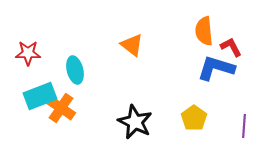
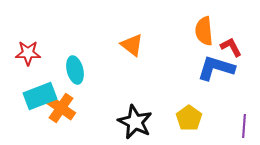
yellow pentagon: moved 5 px left
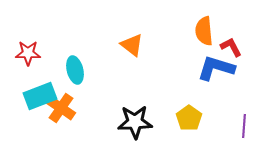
black star: rotated 28 degrees counterclockwise
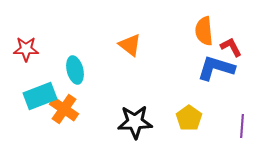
orange triangle: moved 2 px left
red star: moved 2 px left, 4 px up
orange cross: moved 3 px right, 1 px down
purple line: moved 2 px left
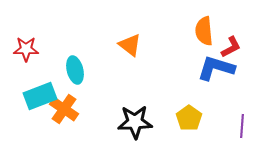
red L-shape: rotated 90 degrees clockwise
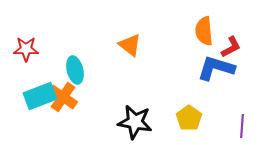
orange cross: moved 1 px left, 12 px up
black star: rotated 12 degrees clockwise
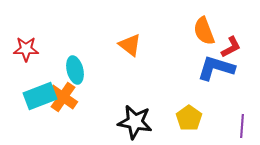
orange semicircle: rotated 16 degrees counterclockwise
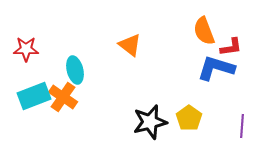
red L-shape: rotated 20 degrees clockwise
cyan rectangle: moved 6 px left
black star: moved 15 px right; rotated 24 degrees counterclockwise
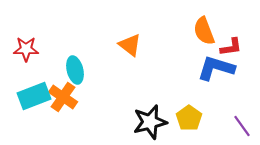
purple line: rotated 40 degrees counterclockwise
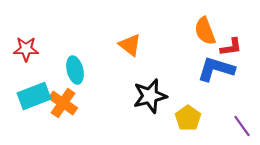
orange semicircle: moved 1 px right
blue L-shape: moved 1 px down
orange cross: moved 6 px down
yellow pentagon: moved 1 px left
black star: moved 26 px up
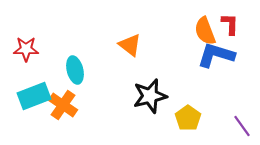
red L-shape: moved 1 px left, 23 px up; rotated 80 degrees counterclockwise
blue L-shape: moved 14 px up
orange cross: moved 2 px down
